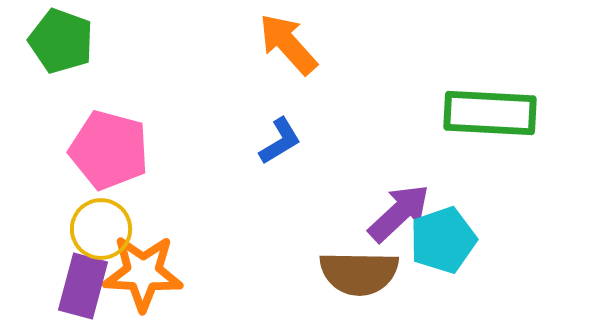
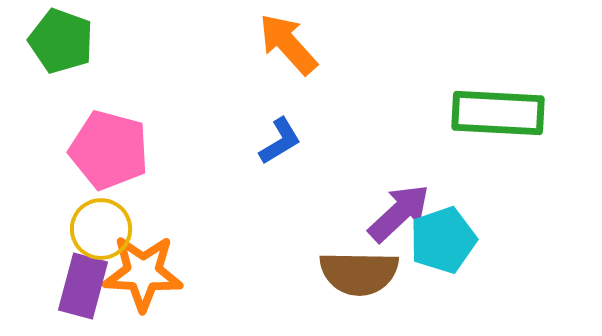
green rectangle: moved 8 px right
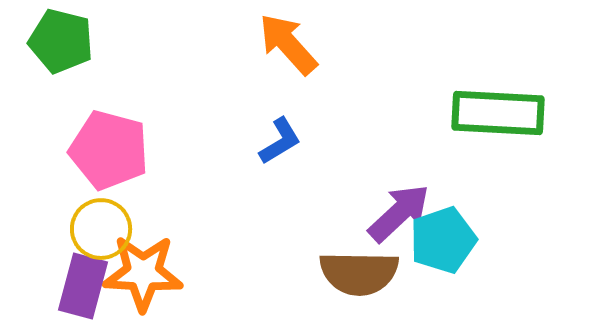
green pentagon: rotated 6 degrees counterclockwise
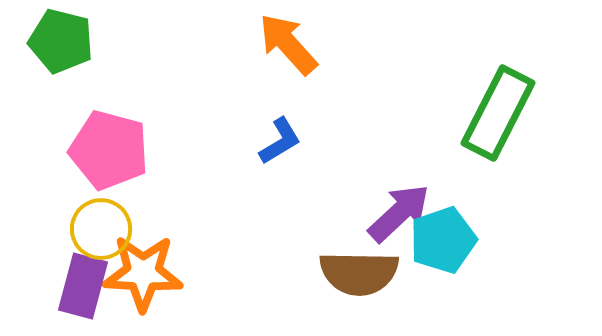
green rectangle: rotated 66 degrees counterclockwise
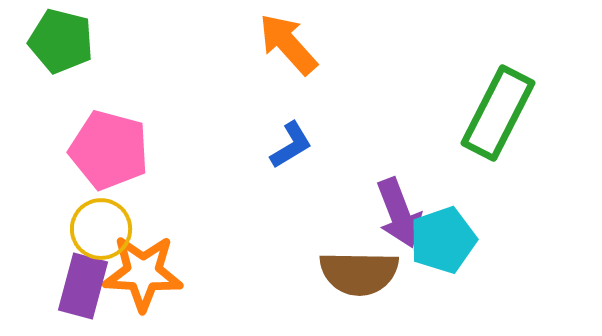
blue L-shape: moved 11 px right, 4 px down
purple arrow: rotated 112 degrees clockwise
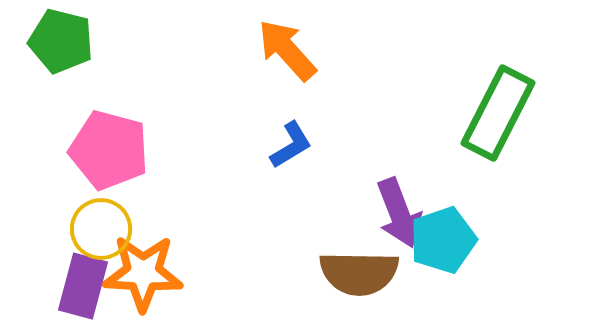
orange arrow: moved 1 px left, 6 px down
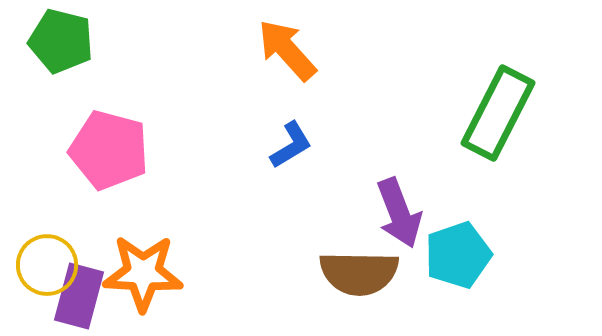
yellow circle: moved 54 px left, 36 px down
cyan pentagon: moved 15 px right, 15 px down
purple rectangle: moved 4 px left, 10 px down
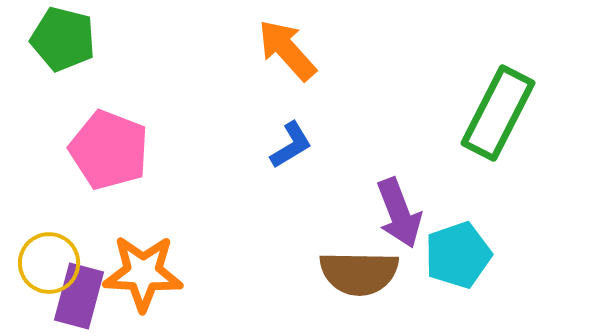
green pentagon: moved 2 px right, 2 px up
pink pentagon: rotated 6 degrees clockwise
yellow circle: moved 2 px right, 2 px up
